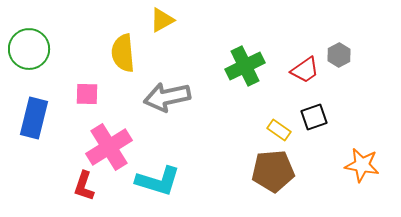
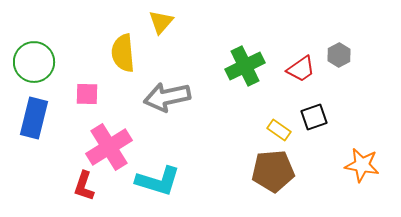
yellow triangle: moved 1 px left, 2 px down; rotated 20 degrees counterclockwise
green circle: moved 5 px right, 13 px down
red trapezoid: moved 4 px left, 1 px up
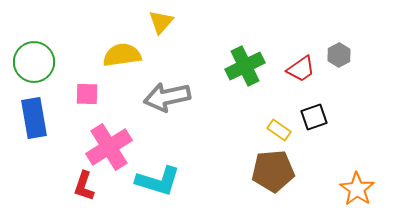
yellow semicircle: moved 1 px left, 2 px down; rotated 87 degrees clockwise
blue rectangle: rotated 24 degrees counterclockwise
orange star: moved 5 px left, 24 px down; rotated 24 degrees clockwise
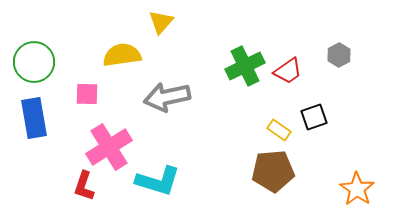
red trapezoid: moved 13 px left, 2 px down
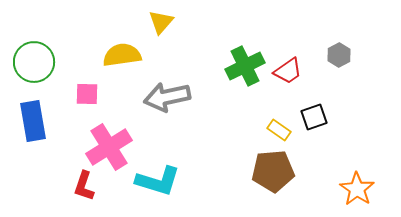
blue rectangle: moved 1 px left, 3 px down
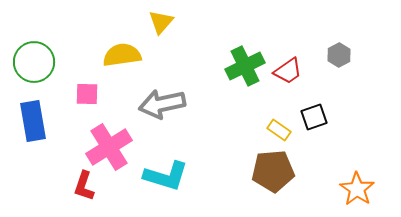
gray arrow: moved 5 px left, 7 px down
cyan L-shape: moved 8 px right, 5 px up
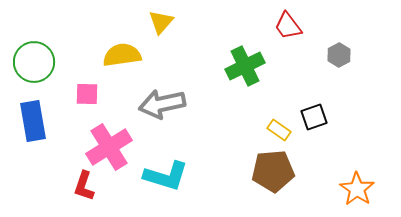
red trapezoid: moved 45 px up; rotated 88 degrees clockwise
